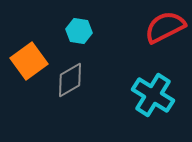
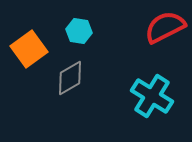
orange square: moved 12 px up
gray diamond: moved 2 px up
cyan cross: moved 1 px left, 1 px down
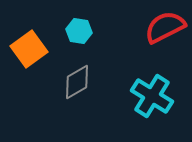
gray diamond: moved 7 px right, 4 px down
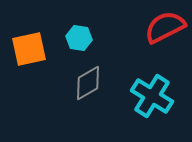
cyan hexagon: moved 7 px down
orange square: rotated 24 degrees clockwise
gray diamond: moved 11 px right, 1 px down
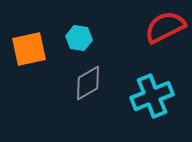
cyan cross: rotated 36 degrees clockwise
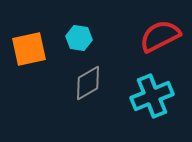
red semicircle: moved 5 px left, 9 px down
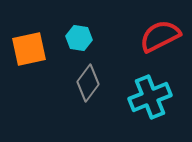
gray diamond: rotated 24 degrees counterclockwise
cyan cross: moved 2 px left, 1 px down
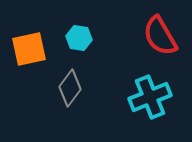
red semicircle: rotated 93 degrees counterclockwise
gray diamond: moved 18 px left, 5 px down
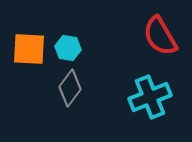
cyan hexagon: moved 11 px left, 10 px down
orange square: rotated 15 degrees clockwise
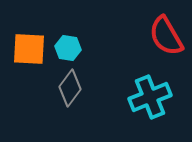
red semicircle: moved 6 px right
